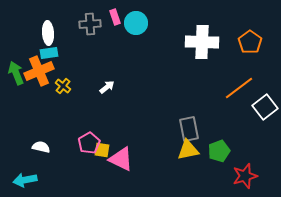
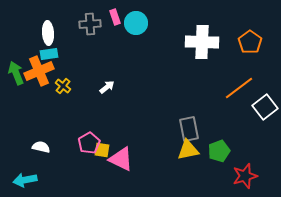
cyan rectangle: moved 1 px down
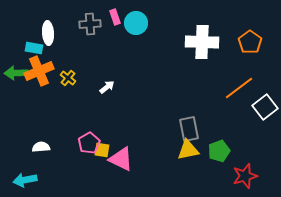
cyan rectangle: moved 15 px left, 6 px up; rotated 18 degrees clockwise
green arrow: rotated 70 degrees counterclockwise
yellow cross: moved 5 px right, 8 px up
white semicircle: rotated 18 degrees counterclockwise
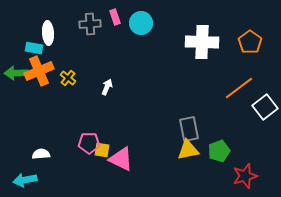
cyan circle: moved 5 px right
white arrow: rotated 28 degrees counterclockwise
pink pentagon: rotated 30 degrees clockwise
white semicircle: moved 7 px down
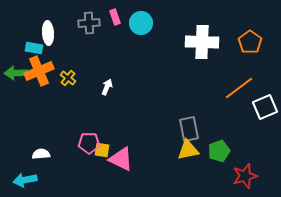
gray cross: moved 1 px left, 1 px up
white square: rotated 15 degrees clockwise
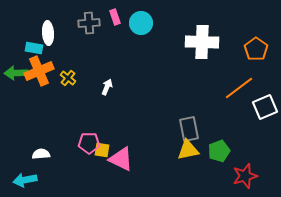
orange pentagon: moved 6 px right, 7 px down
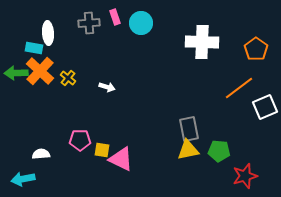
orange cross: moved 1 px right; rotated 24 degrees counterclockwise
white arrow: rotated 84 degrees clockwise
pink pentagon: moved 9 px left, 3 px up
green pentagon: rotated 25 degrees clockwise
cyan arrow: moved 2 px left, 1 px up
